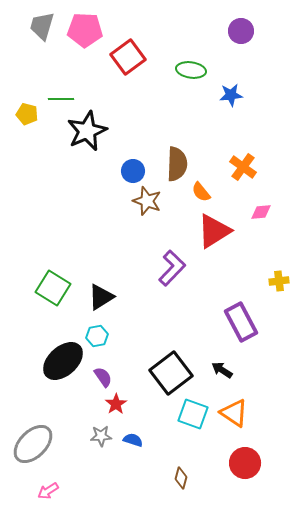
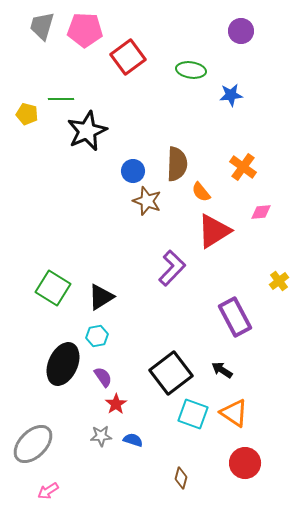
yellow cross: rotated 30 degrees counterclockwise
purple rectangle: moved 6 px left, 5 px up
black ellipse: moved 3 px down; rotated 24 degrees counterclockwise
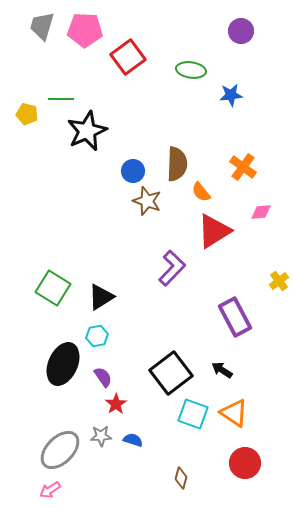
gray ellipse: moved 27 px right, 6 px down
pink arrow: moved 2 px right, 1 px up
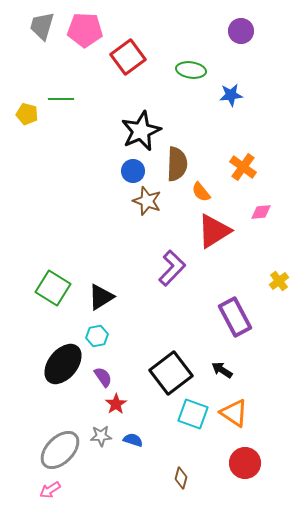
black star: moved 54 px right
black ellipse: rotated 15 degrees clockwise
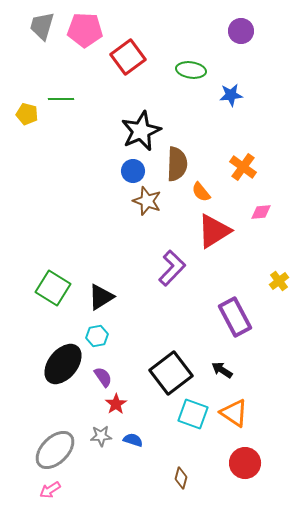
gray ellipse: moved 5 px left
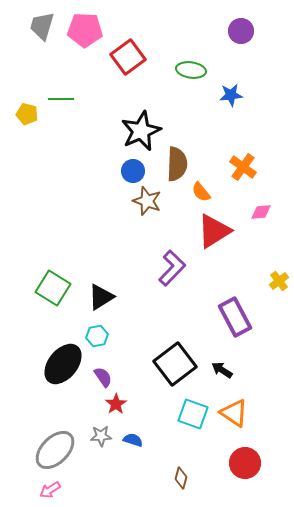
black square: moved 4 px right, 9 px up
